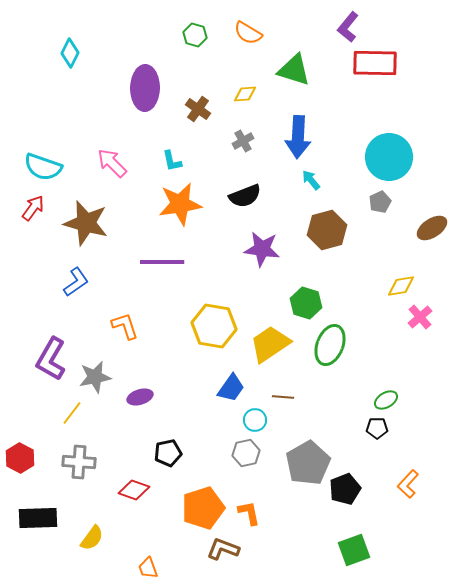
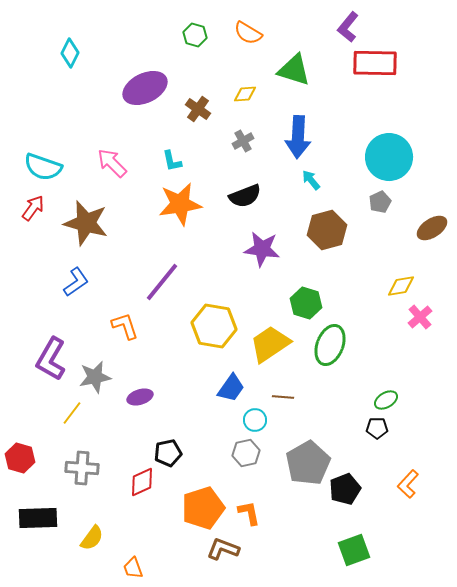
purple ellipse at (145, 88): rotated 63 degrees clockwise
purple line at (162, 262): moved 20 px down; rotated 51 degrees counterclockwise
red hexagon at (20, 458): rotated 12 degrees counterclockwise
gray cross at (79, 462): moved 3 px right, 6 px down
red diamond at (134, 490): moved 8 px right, 8 px up; rotated 44 degrees counterclockwise
orange trapezoid at (148, 568): moved 15 px left
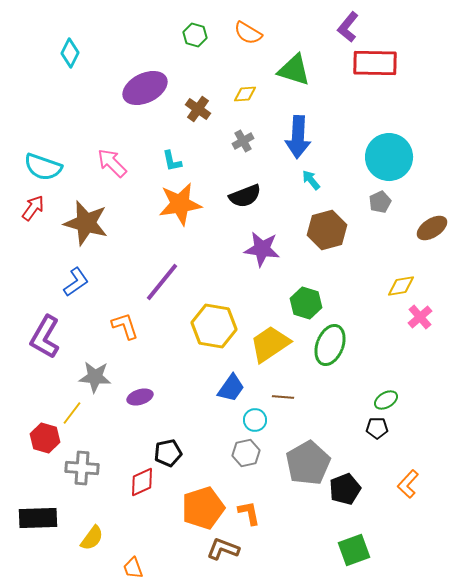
purple L-shape at (51, 359): moved 6 px left, 22 px up
gray star at (95, 377): rotated 16 degrees clockwise
red hexagon at (20, 458): moved 25 px right, 20 px up
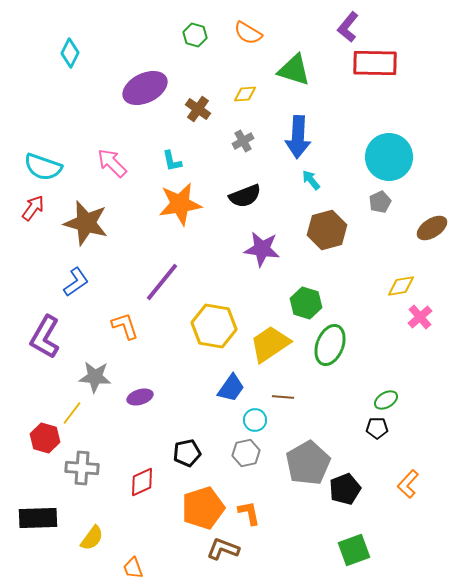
black pentagon at (168, 453): moved 19 px right
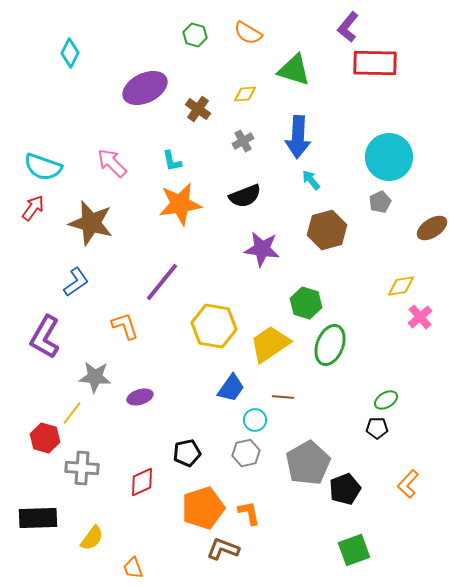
brown star at (86, 223): moved 5 px right
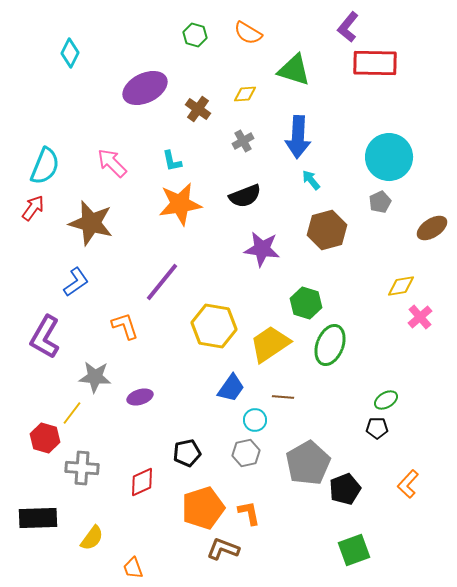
cyan semicircle at (43, 167): moved 2 px right, 1 px up; rotated 87 degrees counterclockwise
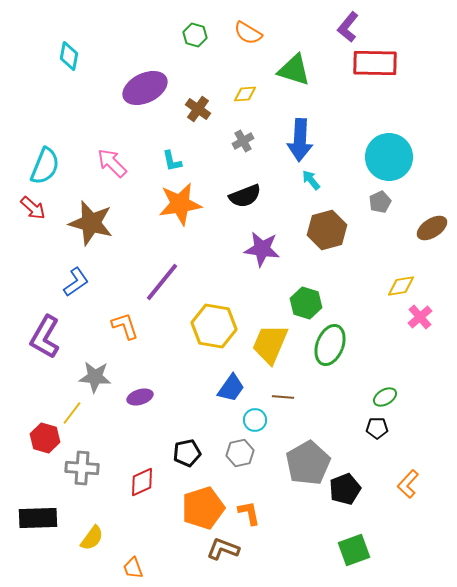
cyan diamond at (70, 53): moved 1 px left, 3 px down; rotated 16 degrees counterclockwise
blue arrow at (298, 137): moved 2 px right, 3 px down
red arrow at (33, 208): rotated 96 degrees clockwise
yellow trapezoid at (270, 344): rotated 33 degrees counterclockwise
green ellipse at (386, 400): moved 1 px left, 3 px up
gray hexagon at (246, 453): moved 6 px left
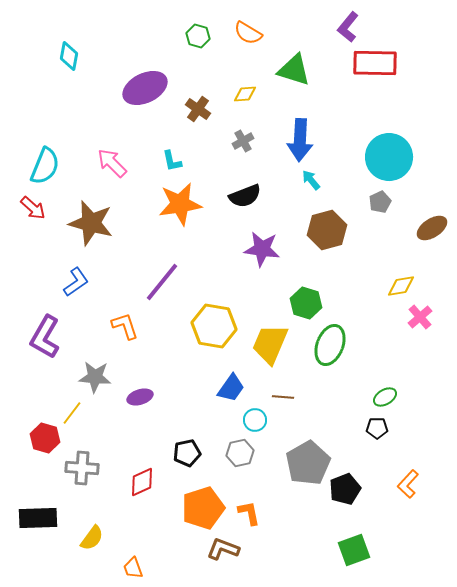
green hexagon at (195, 35): moved 3 px right, 1 px down
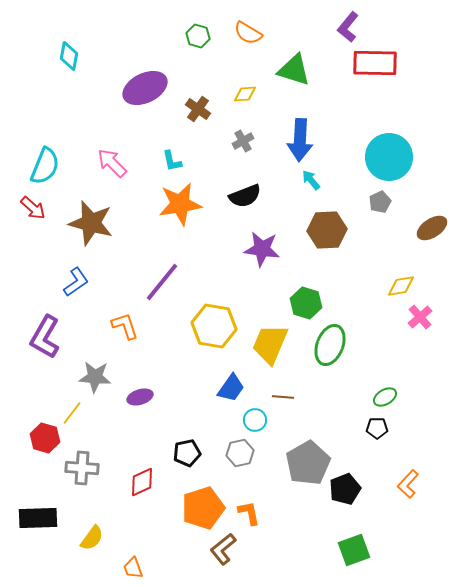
brown hexagon at (327, 230): rotated 12 degrees clockwise
brown L-shape at (223, 549): rotated 60 degrees counterclockwise
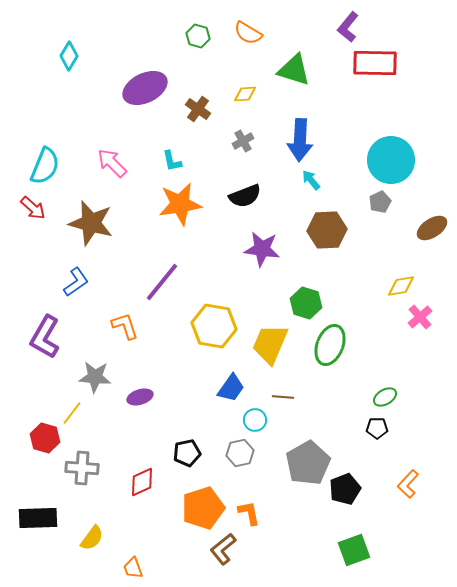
cyan diamond at (69, 56): rotated 20 degrees clockwise
cyan circle at (389, 157): moved 2 px right, 3 px down
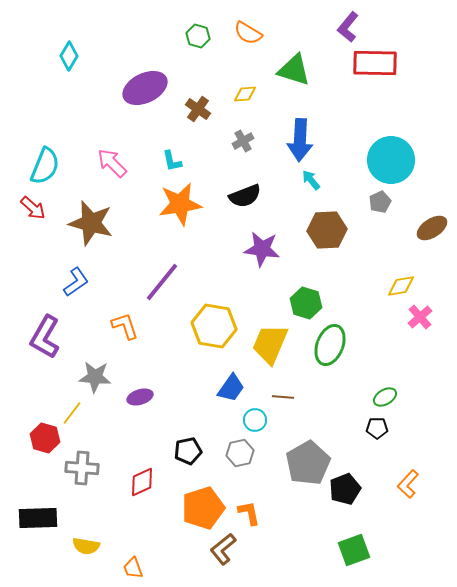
black pentagon at (187, 453): moved 1 px right, 2 px up
yellow semicircle at (92, 538): moved 6 px left, 8 px down; rotated 64 degrees clockwise
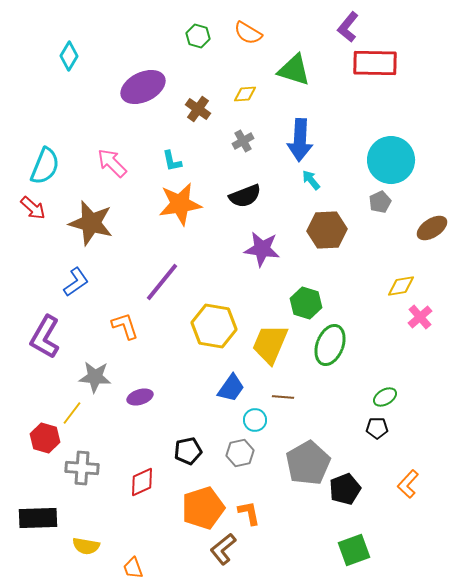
purple ellipse at (145, 88): moved 2 px left, 1 px up
